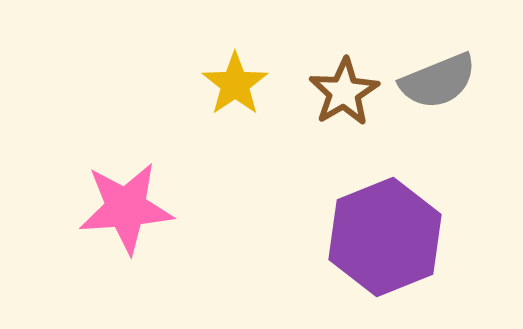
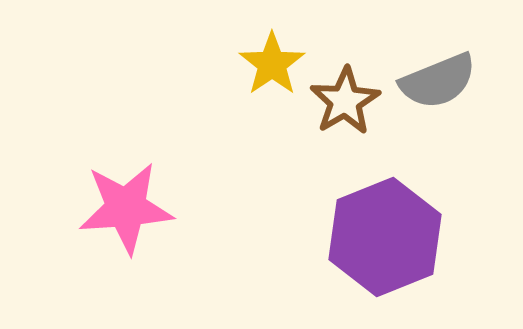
yellow star: moved 37 px right, 20 px up
brown star: moved 1 px right, 9 px down
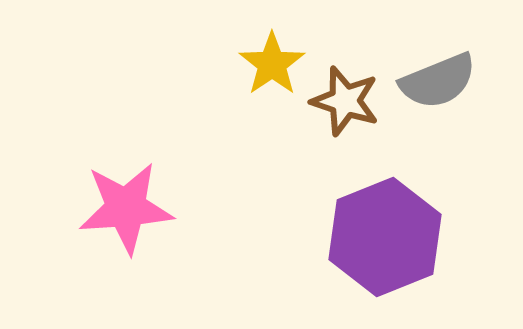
brown star: rotated 24 degrees counterclockwise
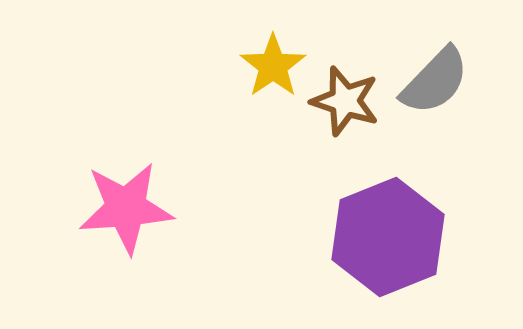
yellow star: moved 1 px right, 2 px down
gray semicircle: moved 3 px left; rotated 24 degrees counterclockwise
purple hexagon: moved 3 px right
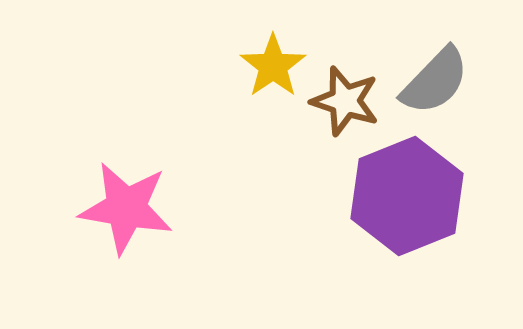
pink star: rotated 14 degrees clockwise
purple hexagon: moved 19 px right, 41 px up
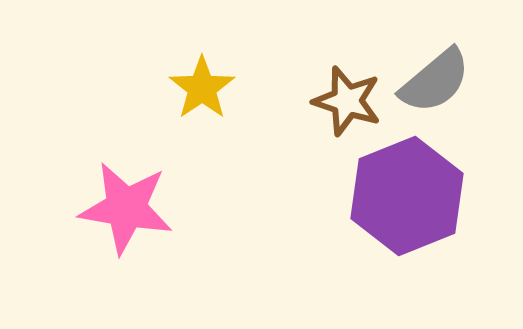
yellow star: moved 71 px left, 22 px down
gray semicircle: rotated 6 degrees clockwise
brown star: moved 2 px right
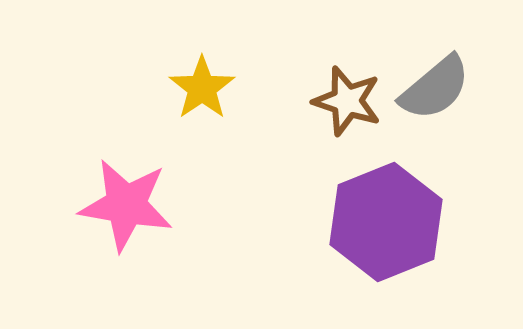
gray semicircle: moved 7 px down
purple hexagon: moved 21 px left, 26 px down
pink star: moved 3 px up
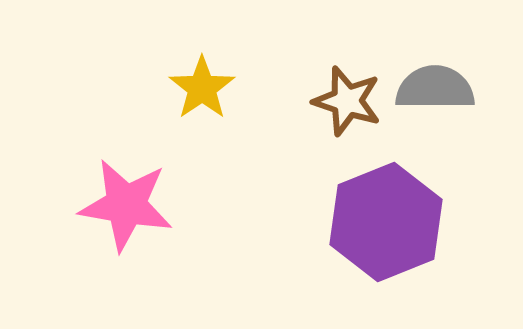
gray semicircle: rotated 140 degrees counterclockwise
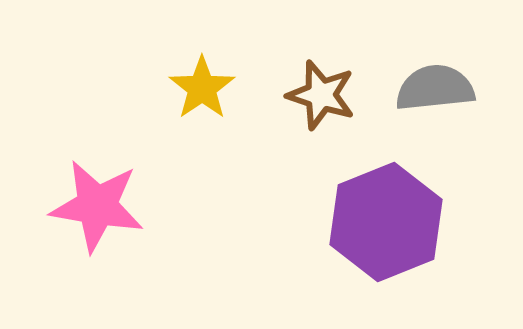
gray semicircle: rotated 6 degrees counterclockwise
brown star: moved 26 px left, 6 px up
pink star: moved 29 px left, 1 px down
